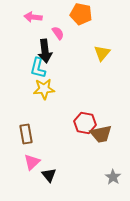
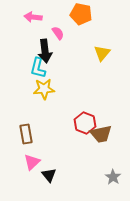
red hexagon: rotated 10 degrees clockwise
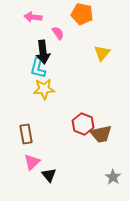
orange pentagon: moved 1 px right
black arrow: moved 2 px left, 1 px down
red hexagon: moved 2 px left, 1 px down
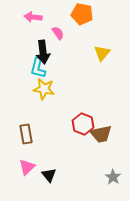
yellow star: rotated 15 degrees clockwise
pink triangle: moved 5 px left, 5 px down
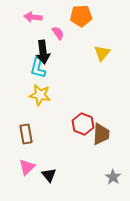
orange pentagon: moved 1 px left, 2 px down; rotated 15 degrees counterclockwise
yellow star: moved 4 px left, 6 px down
brown trapezoid: rotated 75 degrees counterclockwise
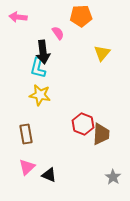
pink arrow: moved 15 px left
black triangle: rotated 28 degrees counterclockwise
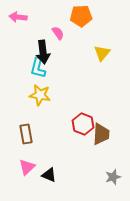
gray star: rotated 21 degrees clockwise
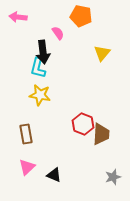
orange pentagon: rotated 15 degrees clockwise
black triangle: moved 5 px right
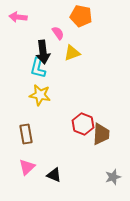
yellow triangle: moved 30 px left; rotated 30 degrees clockwise
